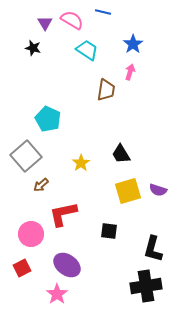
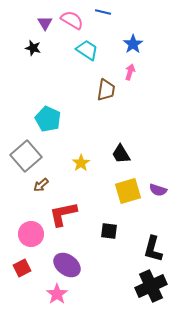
black cross: moved 5 px right; rotated 16 degrees counterclockwise
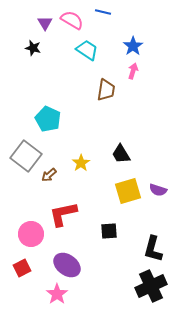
blue star: moved 2 px down
pink arrow: moved 3 px right, 1 px up
gray square: rotated 12 degrees counterclockwise
brown arrow: moved 8 px right, 10 px up
black square: rotated 12 degrees counterclockwise
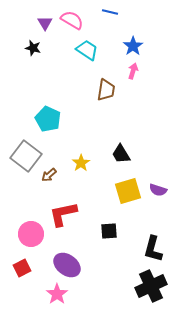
blue line: moved 7 px right
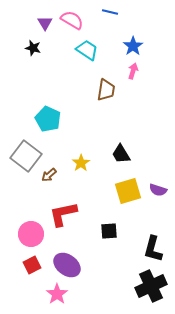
red square: moved 10 px right, 3 px up
